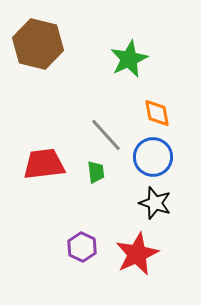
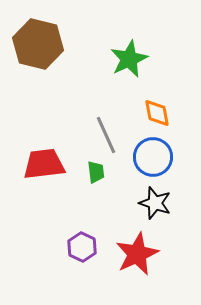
gray line: rotated 18 degrees clockwise
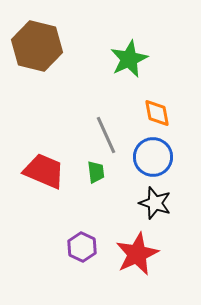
brown hexagon: moved 1 px left, 2 px down
red trapezoid: moved 7 px down; rotated 30 degrees clockwise
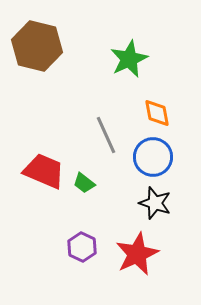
green trapezoid: moved 12 px left, 11 px down; rotated 135 degrees clockwise
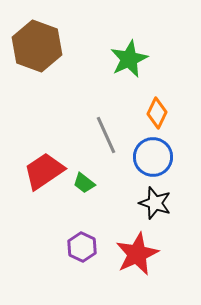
brown hexagon: rotated 6 degrees clockwise
orange diamond: rotated 36 degrees clockwise
red trapezoid: rotated 57 degrees counterclockwise
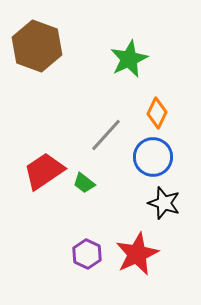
gray line: rotated 66 degrees clockwise
black star: moved 9 px right
purple hexagon: moved 5 px right, 7 px down
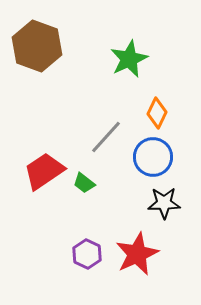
gray line: moved 2 px down
black star: rotated 20 degrees counterclockwise
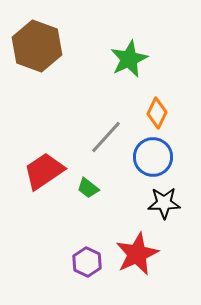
green trapezoid: moved 4 px right, 5 px down
purple hexagon: moved 8 px down
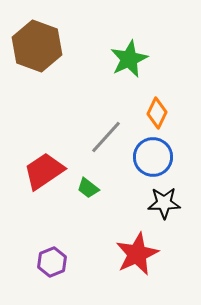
purple hexagon: moved 35 px left; rotated 12 degrees clockwise
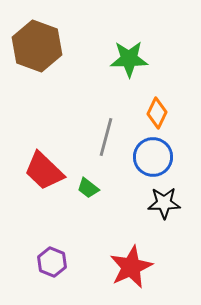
green star: rotated 24 degrees clockwise
gray line: rotated 27 degrees counterclockwise
red trapezoid: rotated 102 degrees counterclockwise
red star: moved 6 px left, 13 px down
purple hexagon: rotated 16 degrees counterclockwise
